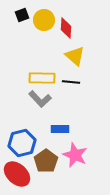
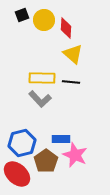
yellow triangle: moved 2 px left, 2 px up
blue rectangle: moved 1 px right, 10 px down
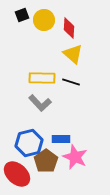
red diamond: moved 3 px right
black line: rotated 12 degrees clockwise
gray L-shape: moved 4 px down
blue hexagon: moved 7 px right
pink star: moved 2 px down
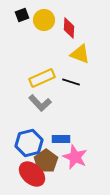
yellow triangle: moved 7 px right; rotated 20 degrees counterclockwise
yellow rectangle: rotated 25 degrees counterclockwise
red ellipse: moved 15 px right
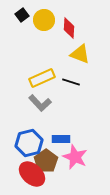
black square: rotated 16 degrees counterclockwise
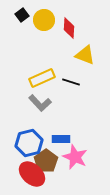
yellow triangle: moved 5 px right, 1 px down
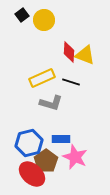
red diamond: moved 24 px down
gray L-shape: moved 11 px right; rotated 30 degrees counterclockwise
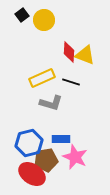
brown pentagon: moved 1 px up; rotated 25 degrees clockwise
red ellipse: rotated 8 degrees counterclockwise
